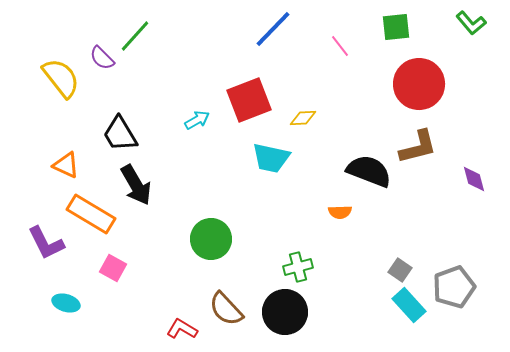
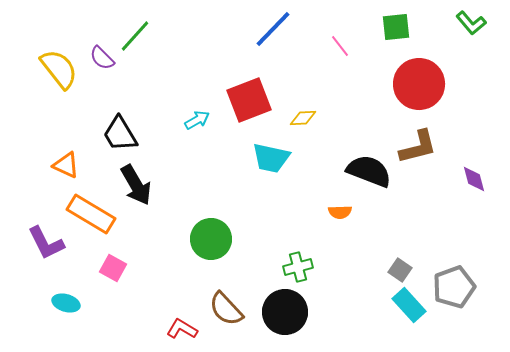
yellow semicircle: moved 2 px left, 9 px up
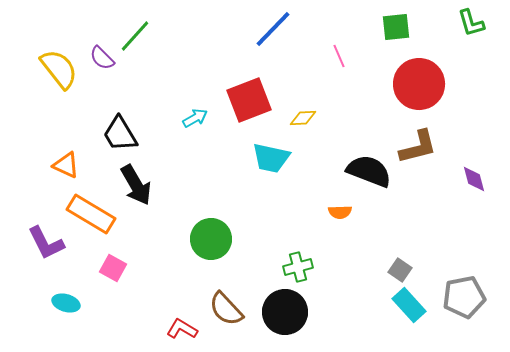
green L-shape: rotated 24 degrees clockwise
pink line: moved 1 px left, 10 px down; rotated 15 degrees clockwise
cyan arrow: moved 2 px left, 2 px up
gray pentagon: moved 10 px right, 10 px down; rotated 9 degrees clockwise
